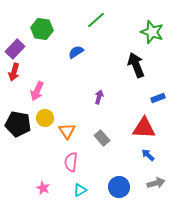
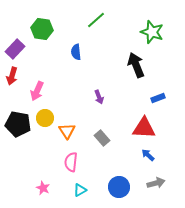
blue semicircle: rotated 63 degrees counterclockwise
red arrow: moved 2 px left, 4 px down
purple arrow: rotated 144 degrees clockwise
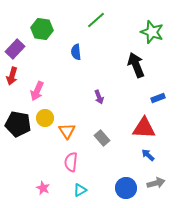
blue circle: moved 7 px right, 1 px down
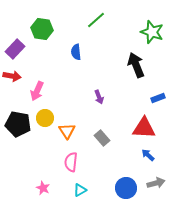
red arrow: rotated 96 degrees counterclockwise
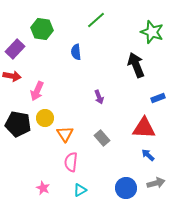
orange triangle: moved 2 px left, 3 px down
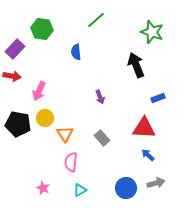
pink arrow: moved 2 px right
purple arrow: moved 1 px right
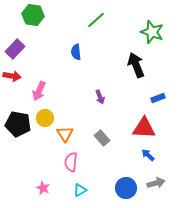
green hexagon: moved 9 px left, 14 px up
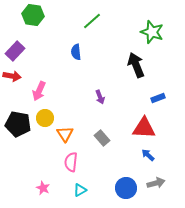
green line: moved 4 px left, 1 px down
purple rectangle: moved 2 px down
